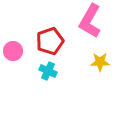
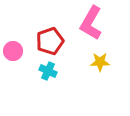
pink L-shape: moved 1 px right, 2 px down
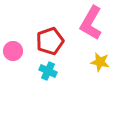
yellow star: rotated 12 degrees clockwise
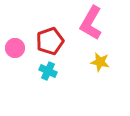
pink circle: moved 2 px right, 3 px up
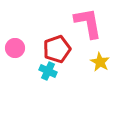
pink L-shape: moved 3 px left; rotated 140 degrees clockwise
red pentagon: moved 7 px right, 8 px down
yellow star: rotated 18 degrees clockwise
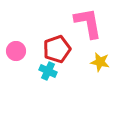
pink circle: moved 1 px right, 3 px down
yellow star: rotated 18 degrees counterclockwise
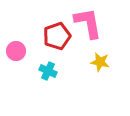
red pentagon: moved 13 px up
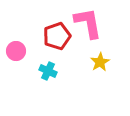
yellow star: rotated 30 degrees clockwise
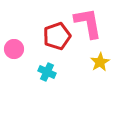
pink circle: moved 2 px left, 2 px up
cyan cross: moved 1 px left, 1 px down
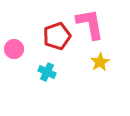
pink L-shape: moved 2 px right, 1 px down
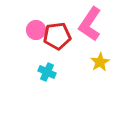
pink L-shape: rotated 136 degrees counterclockwise
red pentagon: rotated 12 degrees clockwise
pink circle: moved 22 px right, 19 px up
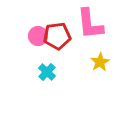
pink L-shape: rotated 40 degrees counterclockwise
pink circle: moved 2 px right, 6 px down
cyan cross: rotated 18 degrees clockwise
